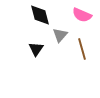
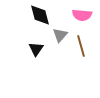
pink semicircle: rotated 18 degrees counterclockwise
brown line: moved 1 px left, 3 px up
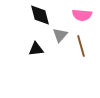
black triangle: rotated 49 degrees clockwise
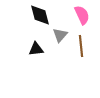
pink semicircle: rotated 120 degrees counterclockwise
brown line: rotated 10 degrees clockwise
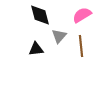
pink semicircle: rotated 96 degrees counterclockwise
gray triangle: moved 1 px left, 1 px down
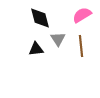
black diamond: moved 3 px down
gray triangle: moved 1 px left, 3 px down; rotated 14 degrees counterclockwise
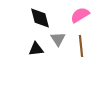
pink semicircle: moved 2 px left
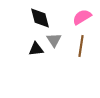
pink semicircle: moved 2 px right, 2 px down
gray triangle: moved 4 px left, 1 px down
brown line: rotated 15 degrees clockwise
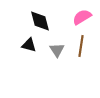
black diamond: moved 3 px down
gray triangle: moved 3 px right, 10 px down
black triangle: moved 7 px left, 4 px up; rotated 21 degrees clockwise
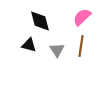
pink semicircle: rotated 12 degrees counterclockwise
